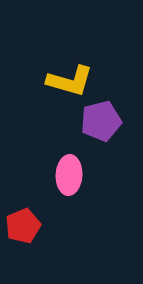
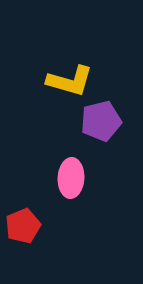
pink ellipse: moved 2 px right, 3 px down
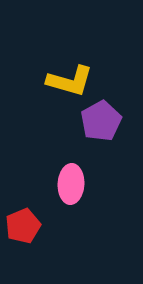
purple pentagon: rotated 15 degrees counterclockwise
pink ellipse: moved 6 px down
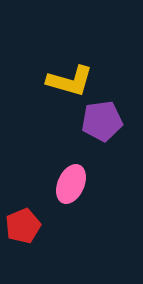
purple pentagon: moved 1 px right; rotated 21 degrees clockwise
pink ellipse: rotated 21 degrees clockwise
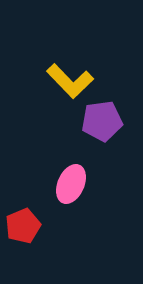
yellow L-shape: rotated 30 degrees clockwise
